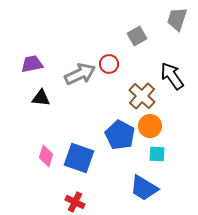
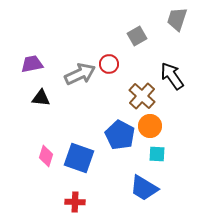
red cross: rotated 24 degrees counterclockwise
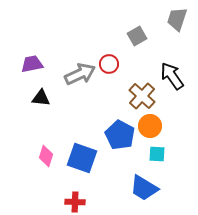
blue square: moved 3 px right
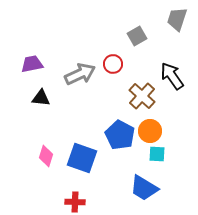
red circle: moved 4 px right
orange circle: moved 5 px down
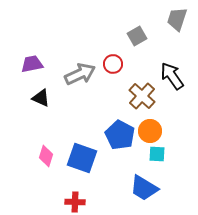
black triangle: rotated 18 degrees clockwise
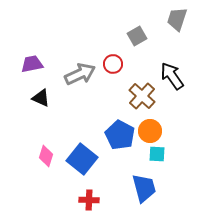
blue square: moved 1 px down; rotated 20 degrees clockwise
blue trapezoid: rotated 136 degrees counterclockwise
red cross: moved 14 px right, 2 px up
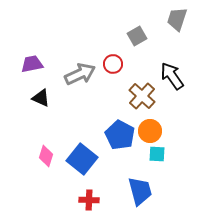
blue trapezoid: moved 4 px left, 3 px down
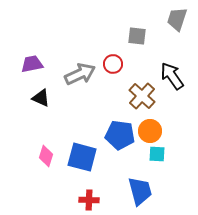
gray square: rotated 36 degrees clockwise
blue pentagon: rotated 20 degrees counterclockwise
blue square: moved 2 px up; rotated 24 degrees counterclockwise
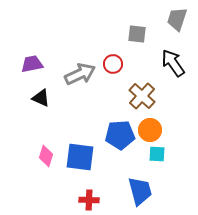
gray square: moved 2 px up
black arrow: moved 1 px right, 13 px up
orange circle: moved 1 px up
blue pentagon: rotated 12 degrees counterclockwise
blue square: moved 2 px left; rotated 8 degrees counterclockwise
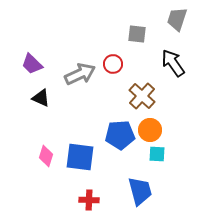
purple trapezoid: rotated 125 degrees counterclockwise
